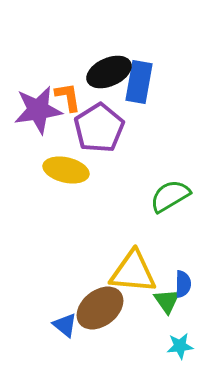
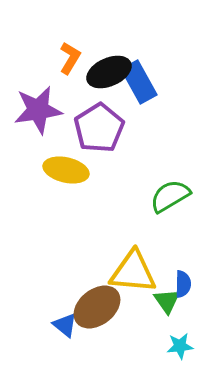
blue rectangle: rotated 39 degrees counterclockwise
orange L-shape: moved 2 px right, 39 px up; rotated 40 degrees clockwise
brown ellipse: moved 3 px left, 1 px up
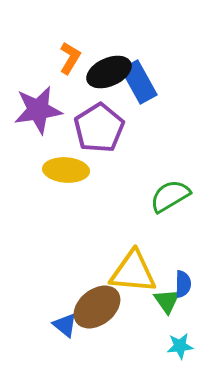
yellow ellipse: rotated 9 degrees counterclockwise
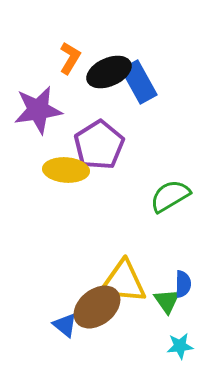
purple pentagon: moved 17 px down
yellow triangle: moved 10 px left, 10 px down
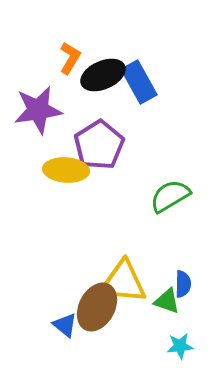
black ellipse: moved 6 px left, 3 px down
green triangle: rotated 36 degrees counterclockwise
brown ellipse: rotated 24 degrees counterclockwise
